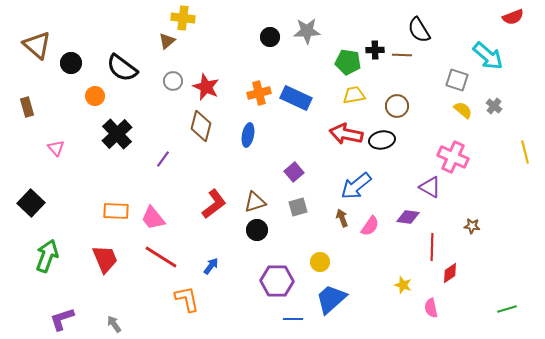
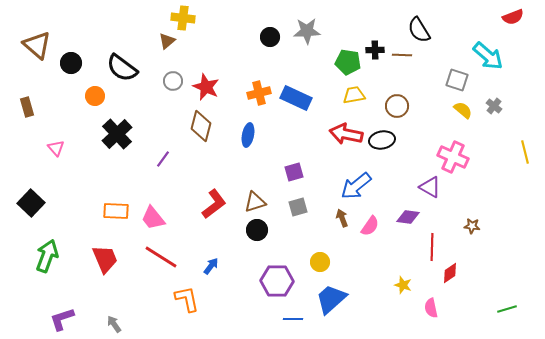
purple square at (294, 172): rotated 24 degrees clockwise
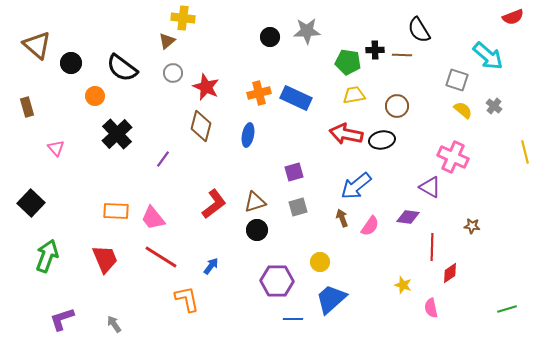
gray circle at (173, 81): moved 8 px up
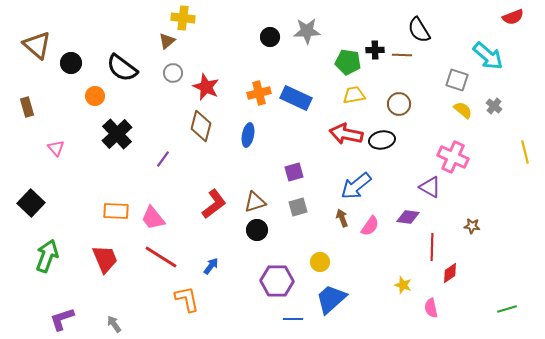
brown circle at (397, 106): moved 2 px right, 2 px up
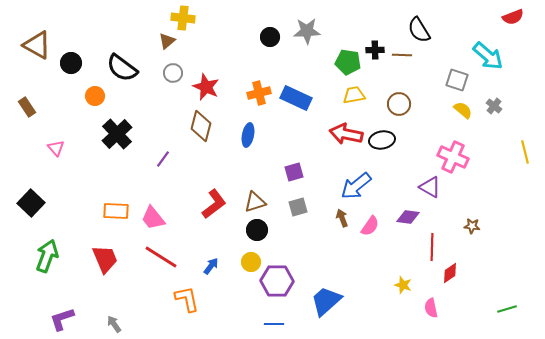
brown triangle at (37, 45): rotated 12 degrees counterclockwise
brown rectangle at (27, 107): rotated 18 degrees counterclockwise
yellow circle at (320, 262): moved 69 px left
blue trapezoid at (331, 299): moved 5 px left, 2 px down
blue line at (293, 319): moved 19 px left, 5 px down
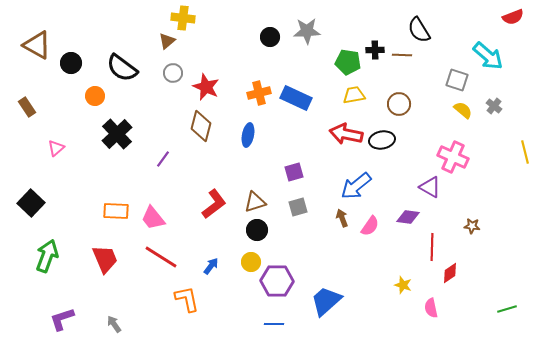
pink triangle at (56, 148): rotated 30 degrees clockwise
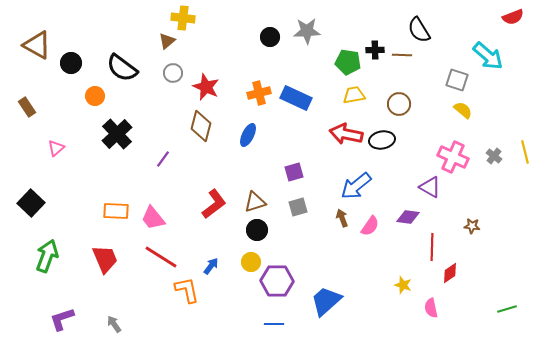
gray cross at (494, 106): moved 50 px down
blue ellipse at (248, 135): rotated 15 degrees clockwise
orange L-shape at (187, 299): moved 9 px up
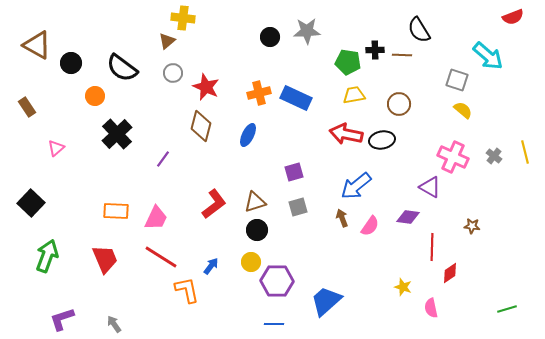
pink trapezoid at (153, 218): moved 3 px right; rotated 116 degrees counterclockwise
yellow star at (403, 285): moved 2 px down
